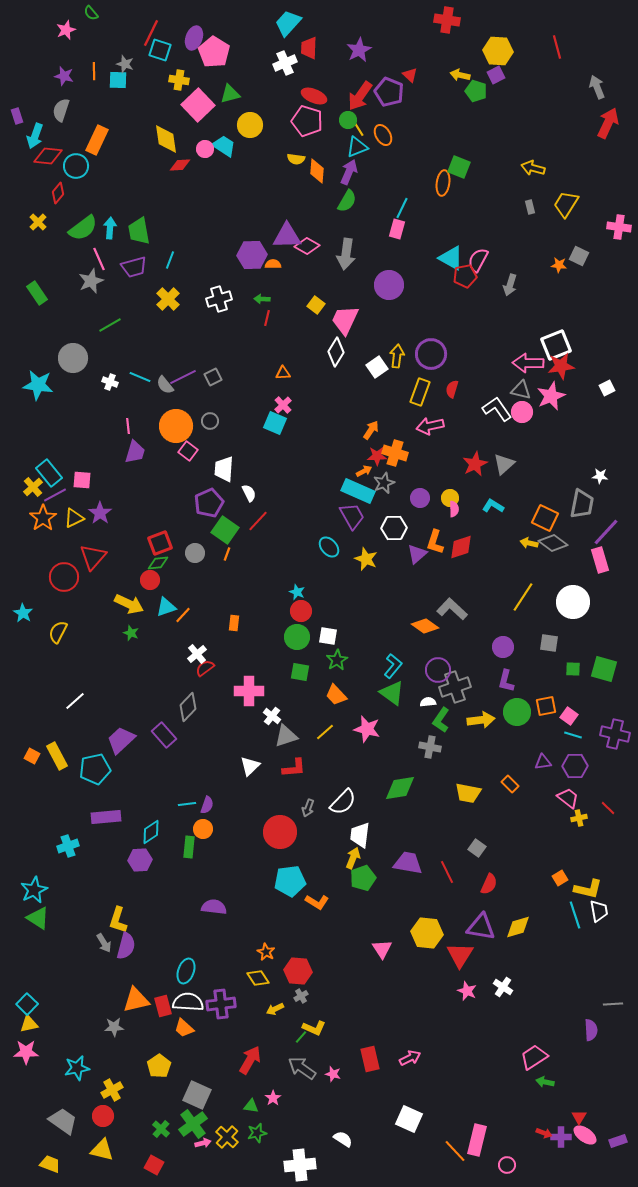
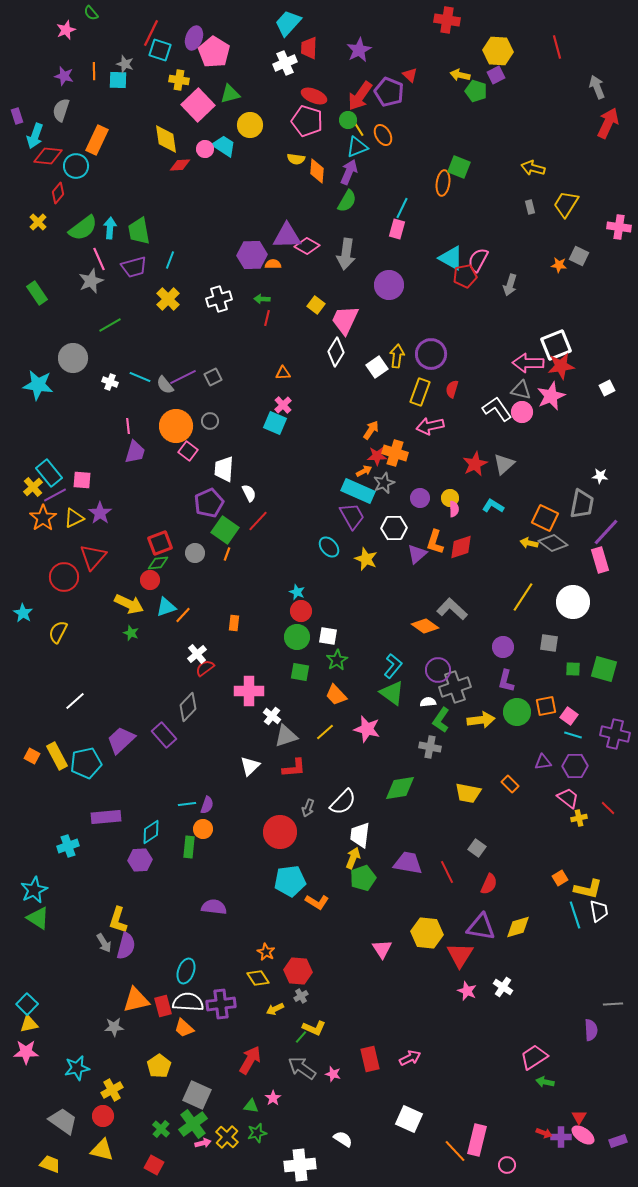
cyan pentagon at (95, 769): moved 9 px left, 6 px up
pink ellipse at (585, 1135): moved 2 px left
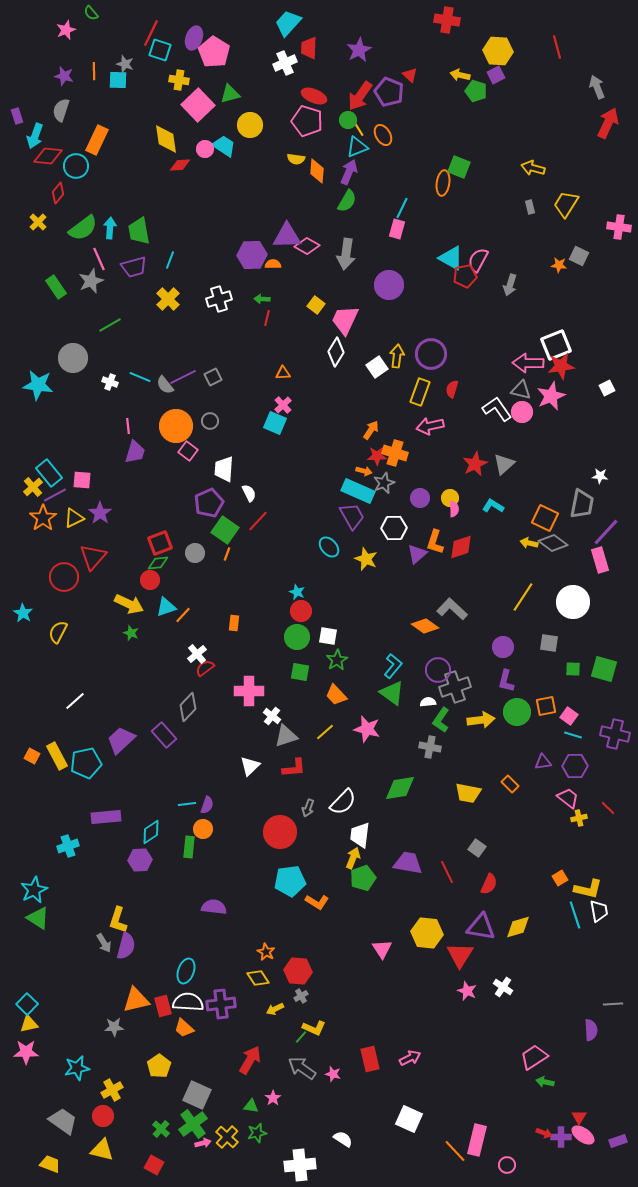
green rectangle at (37, 293): moved 19 px right, 6 px up
orange arrow at (364, 471): rotated 42 degrees clockwise
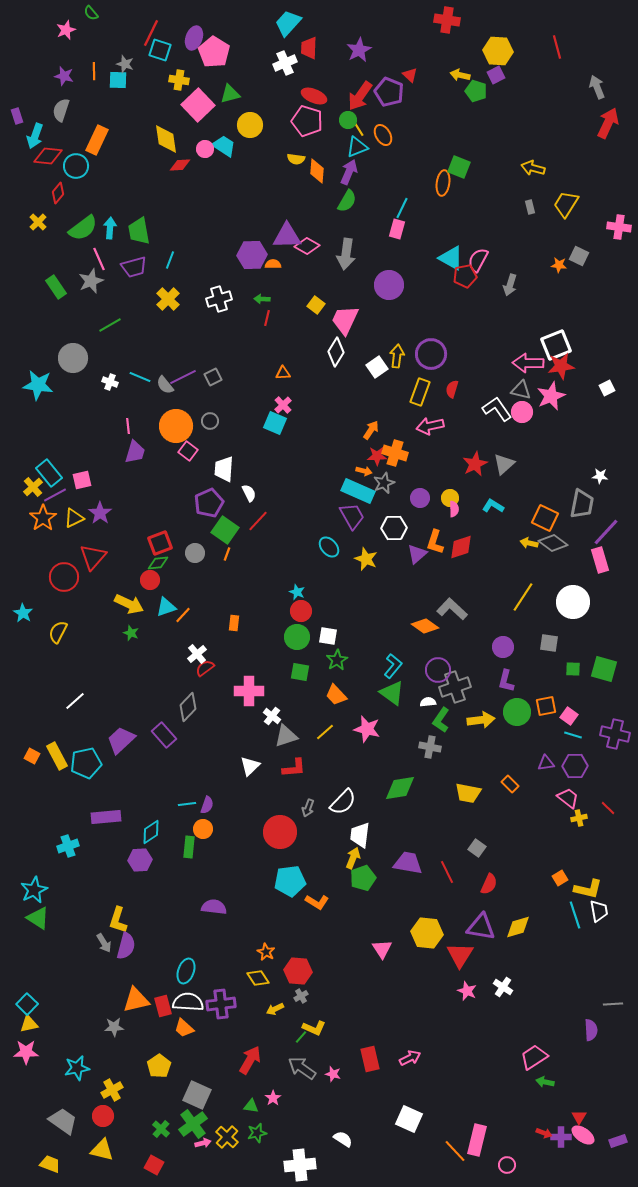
pink square at (82, 480): rotated 18 degrees counterclockwise
purple triangle at (543, 762): moved 3 px right, 1 px down
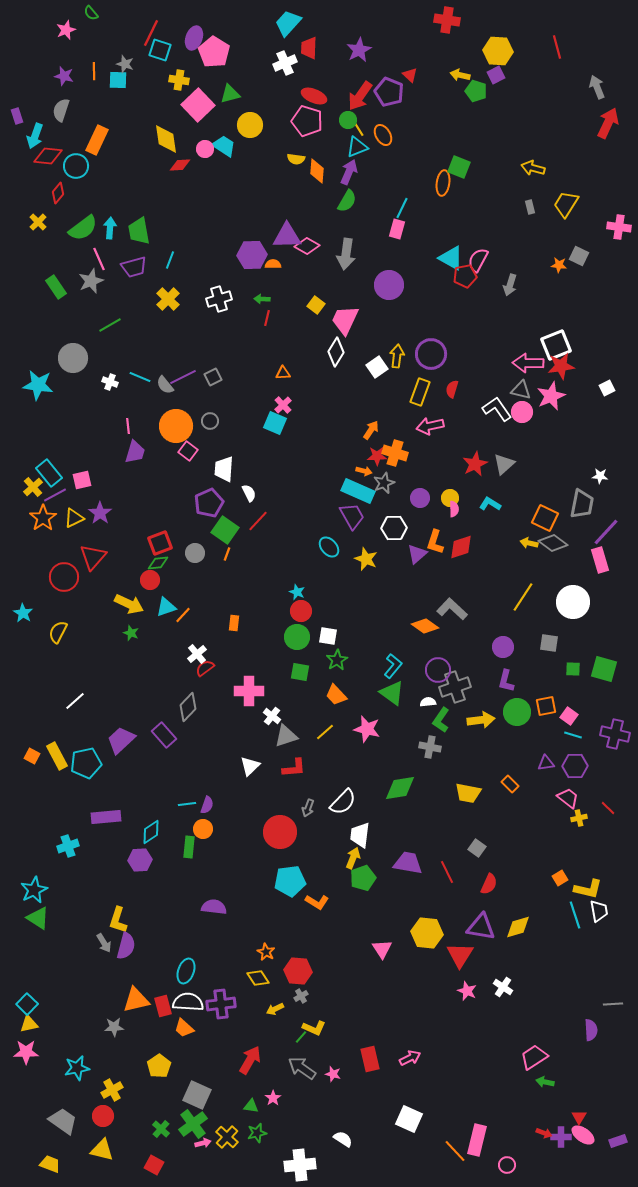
cyan L-shape at (493, 506): moved 3 px left, 2 px up
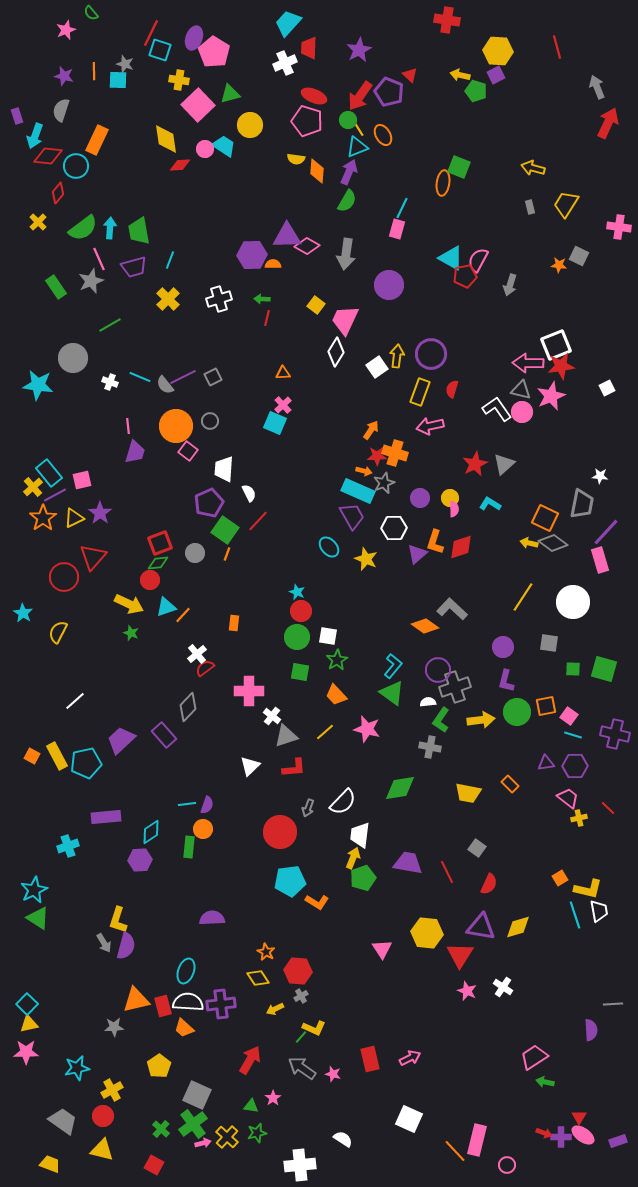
purple semicircle at (214, 907): moved 2 px left, 11 px down; rotated 10 degrees counterclockwise
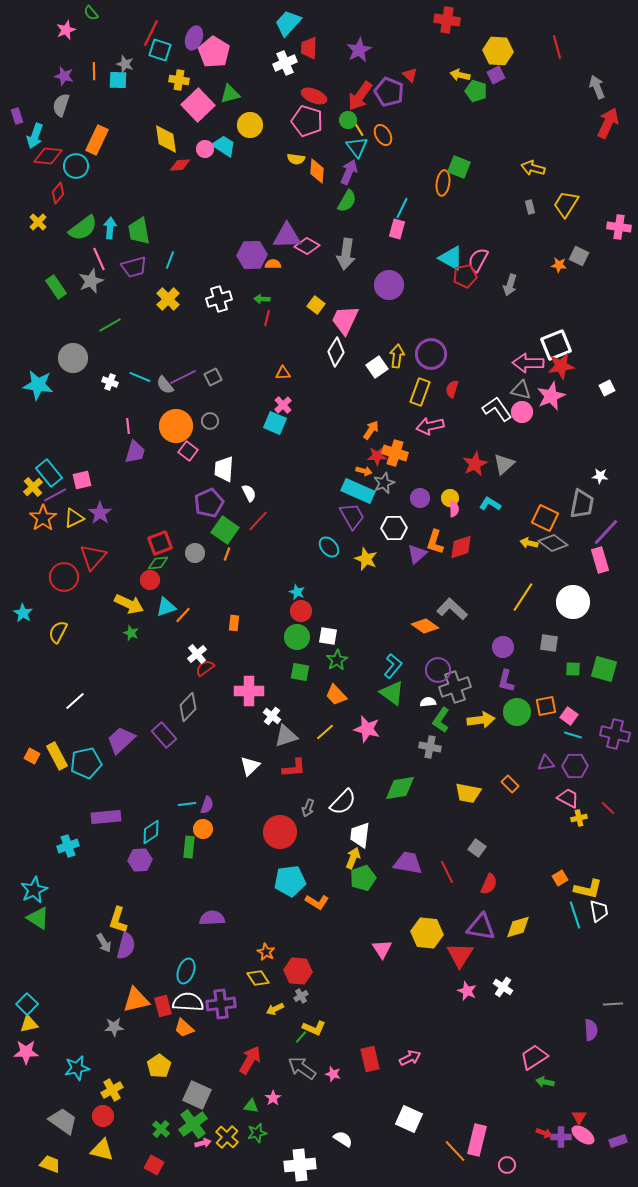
gray semicircle at (61, 110): moved 5 px up
cyan triangle at (357, 147): rotated 45 degrees counterclockwise
pink trapezoid at (568, 798): rotated 10 degrees counterclockwise
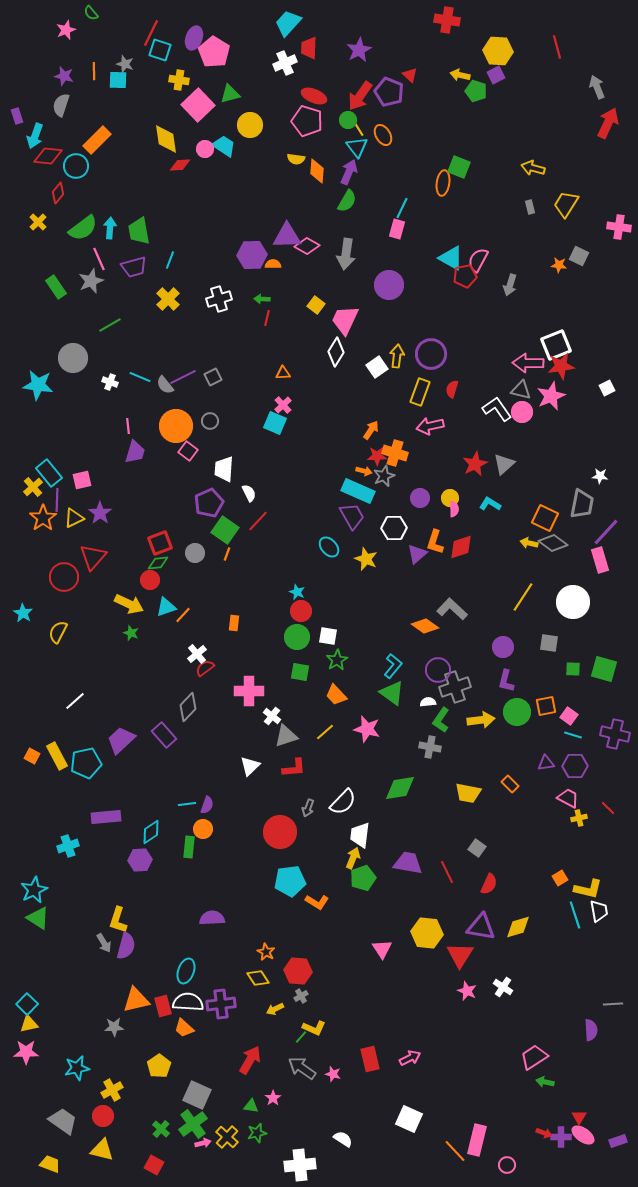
orange rectangle at (97, 140): rotated 20 degrees clockwise
gray star at (384, 483): moved 7 px up
purple line at (55, 495): moved 2 px right, 5 px down; rotated 60 degrees counterclockwise
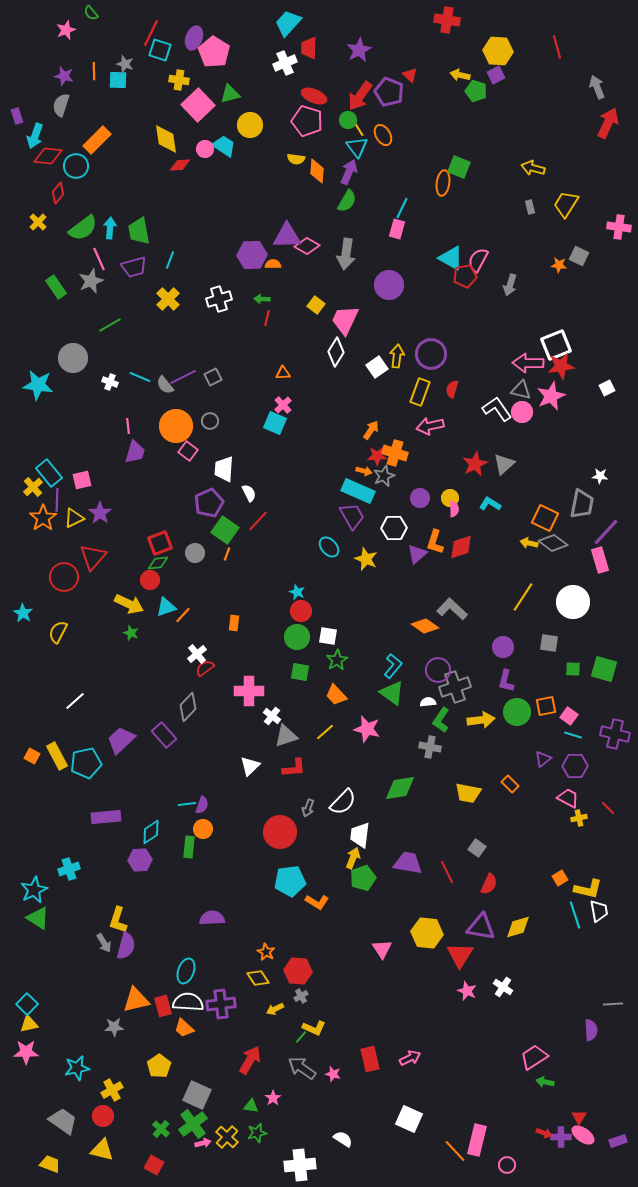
purple triangle at (546, 763): moved 3 px left, 4 px up; rotated 30 degrees counterclockwise
purple semicircle at (207, 805): moved 5 px left
cyan cross at (68, 846): moved 1 px right, 23 px down
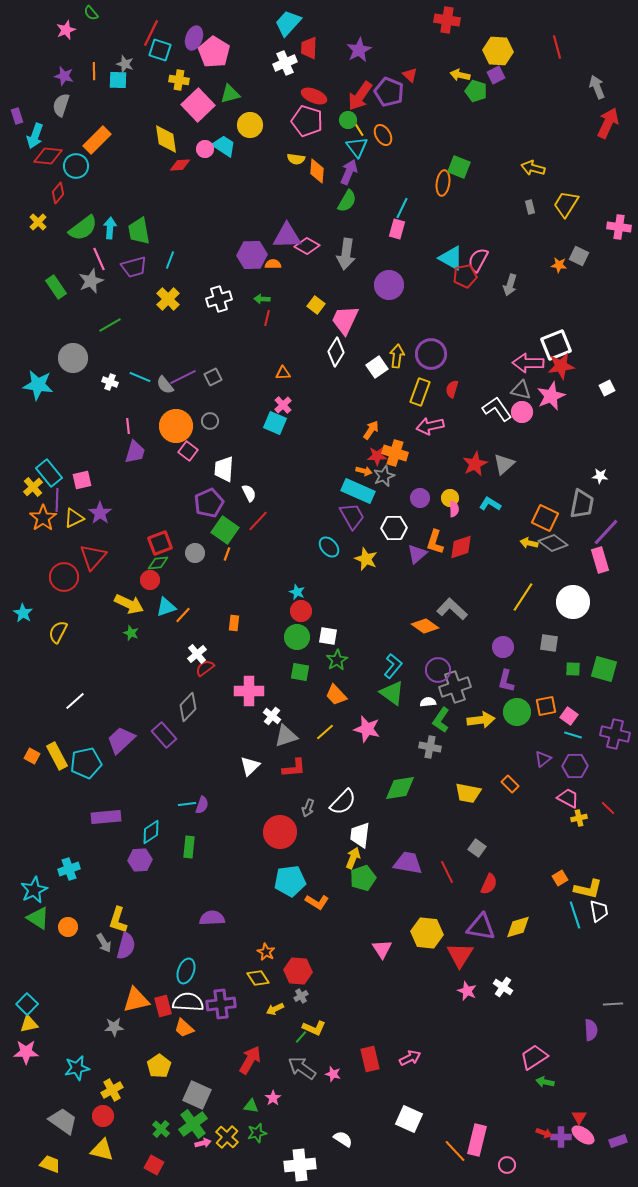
orange circle at (203, 829): moved 135 px left, 98 px down
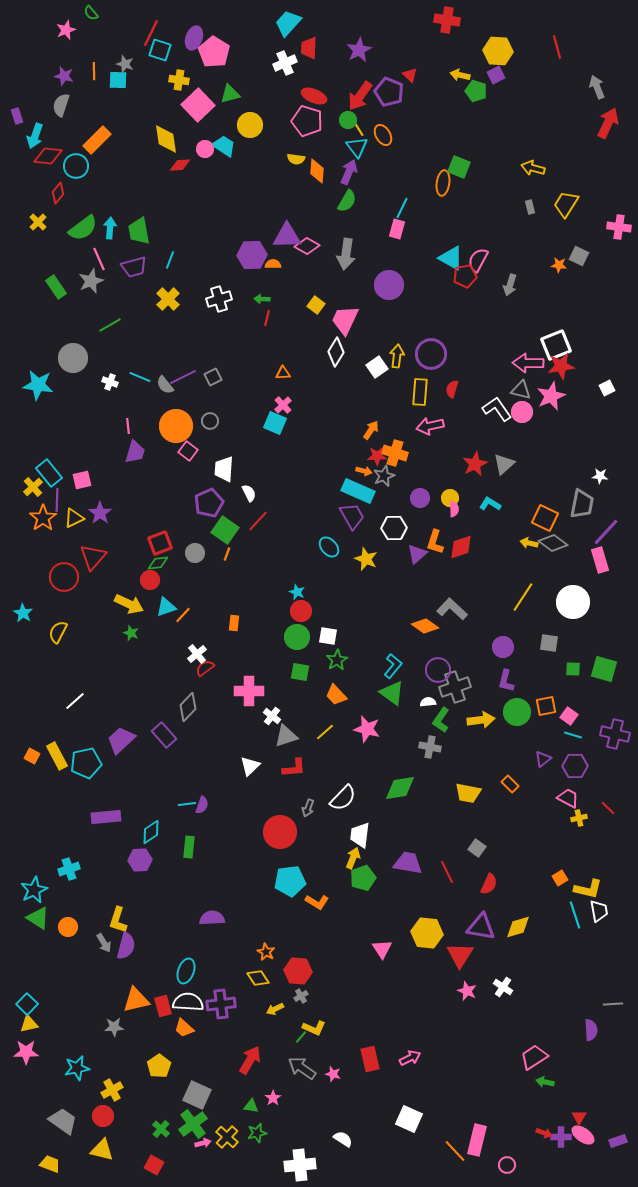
yellow rectangle at (420, 392): rotated 16 degrees counterclockwise
white semicircle at (343, 802): moved 4 px up
